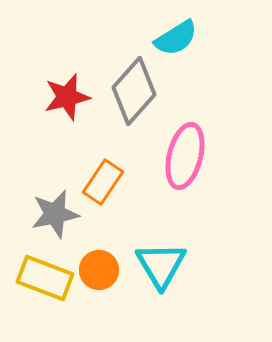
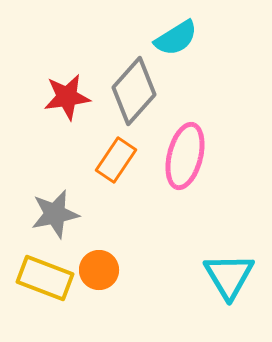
red star: rotated 6 degrees clockwise
orange rectangle: moved 13 px right, 22 px up
cyan triangle: moved 68 px right, 11 px down
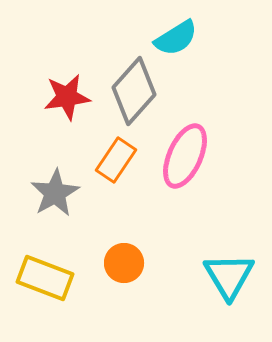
pink ellipse: rotated 10 degrees clockwise
gray star: moved 21 px up; rotated 18 degrees counterclockwise
orange circle: moved 25 px right, 7 px up
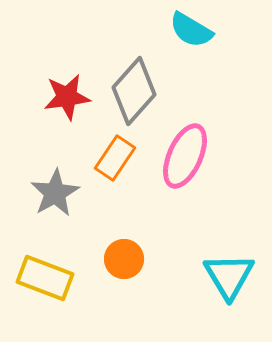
cyan semicircle: moved 15 px right, 8 px up; rotated 63 degrees clockwise
orange rectangle: moved 1 px left, 2 px up
orange circle: moved 4 px up
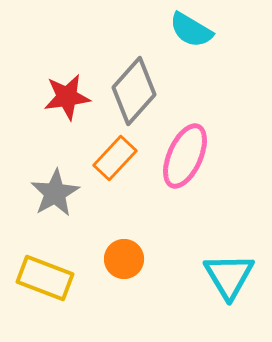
orange rectangle: rotated 9 degrees clockwise
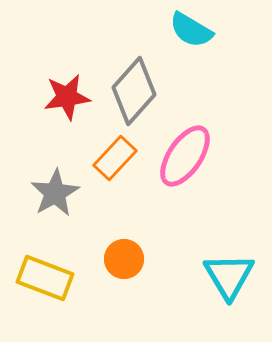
pink ellipse: rotated 10 degrees clockwise
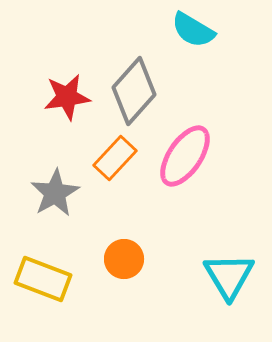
cyan semicircle: moved 2 px right
yellow rectangle: moved 2 px left, 1 px down
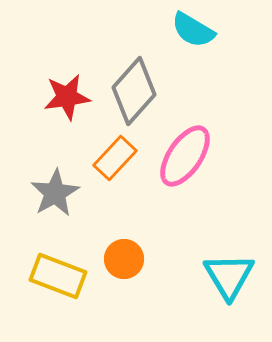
yellow rectangle: moved 15 px right, 3 px up
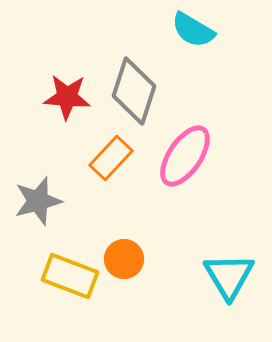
gray diamond: rotated 24 degrees counterclockwise
red star: rotated 12 degrees clockwise
orange rectangle: moved 4 px left
gray star: moved 17 px left, 8 px down; rotated 15 degrees clockwise
yellow rectangle: moved 12 px right
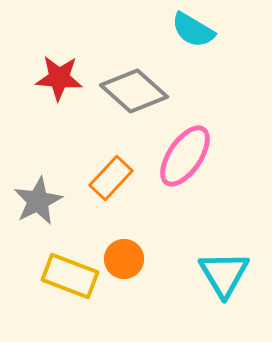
gray diamond: rotated 66 degrees counterclockwise
red star: moved 8 px left, 19 px up
orange rectangle: moved 20 px down
gray star: rotated 12 degrees counterclockwise
cyan triangle: moved 5 px left, 2 px up
